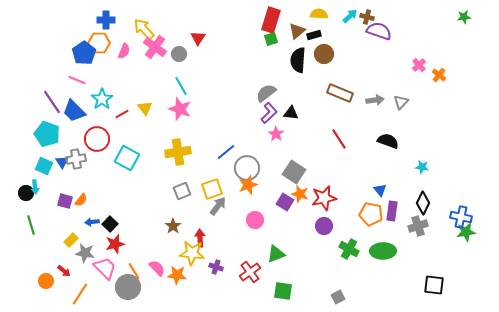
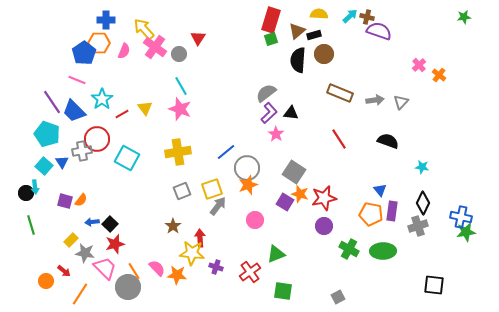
gray cross at (76, 159): moved 6 px right, 8 px up
cyan square at (44, 166): rotated 18 degrees clockwise
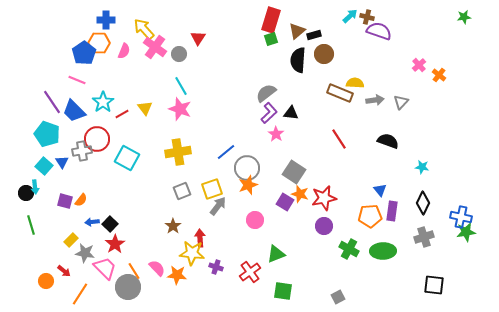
yellow semicircle at (319, 14): moved 36 px right, 69 px down
cyan star at (102, 99): moved 1 px right, 3 px down
orange pentagon at (371, 214): moved 1 px left, 2 px down; rotated 15 degrees counterclockwise
gray cross at (418, 226): moved 6 px right, 11 px down
red star at (115, 244): rotated 18 degrees counterclockwise
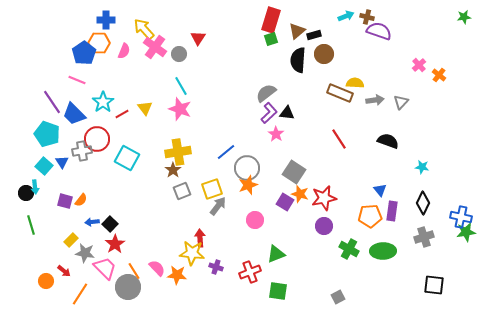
cyan arrow at (350, 16): moved 4 px left; rotated 21 degrees clockwise
blue trapezoid at (74, 111): moved 3 px down
black triangle at (291, 113): moved 4 px left
brown star at (173, 226): moved 56 px up
red cross at (250, 272): rotated 15 degrees clockwise
green square at (283, 291): moved 5 px left
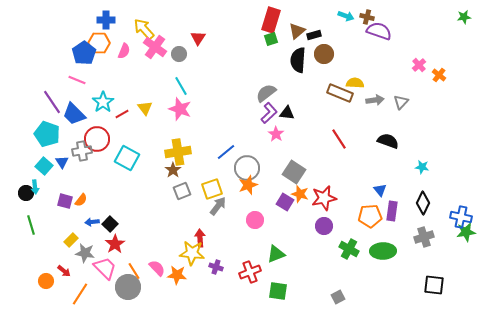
cyan arrow at (346, 16): rotated 42 degrees clockwise
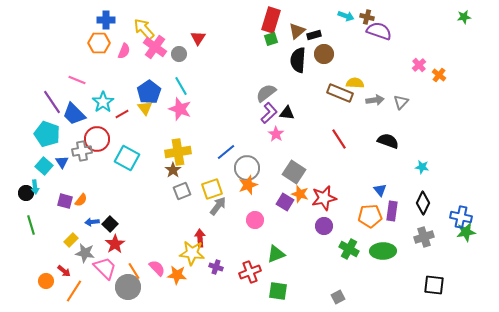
blue pentagon at (84, 53): moved 65 px right, 39 px down
orange line at (80, 294): moved 6 px left, 3 px up
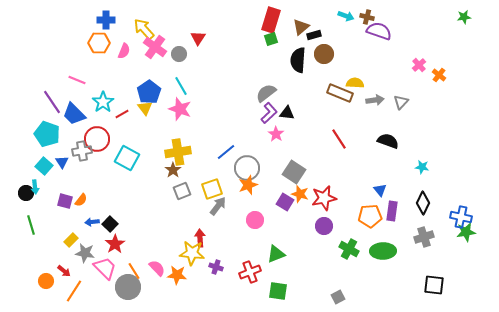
brown triangle at (297, 31): moved 4 px right, 4 px up
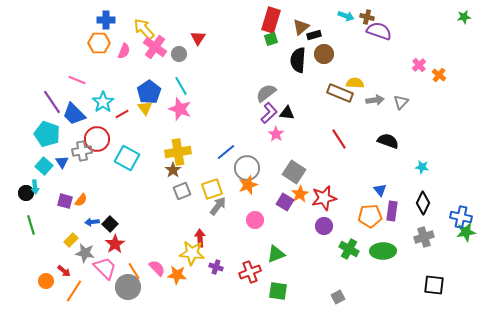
orange star at (300, 194): rotated 24 degrees clockwise
